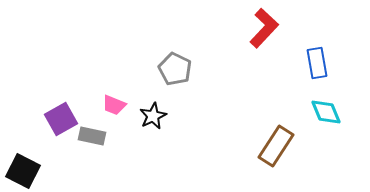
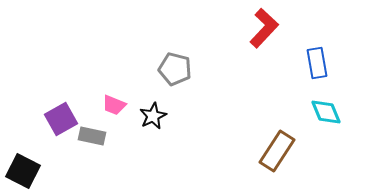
gray pentagon: rotated 12 degrees counterclockwise
brown rectangle: moved 1 px right, 5 px down
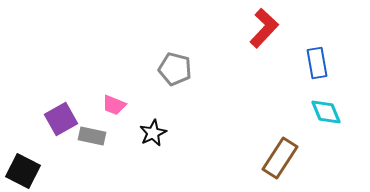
black star: moved 17 px down
brown rectangle: moved 3 px right, 7 px down
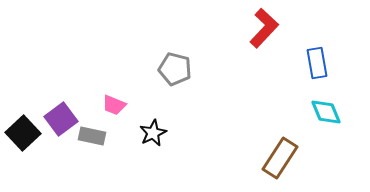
purple square: rotated 8 degrees counterclockwise
black square: moved 38 px up; rotated 20 degrees clockwise
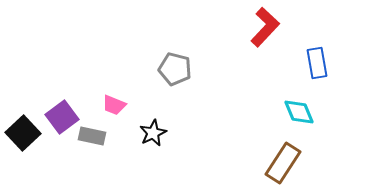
red L-shape: moved 1 px right, 1 px up
cyan diamond: moved 27 px left
purple square: moved 1 px right, 2 px up
brown rectangle: moved 3 px right, 5 px down
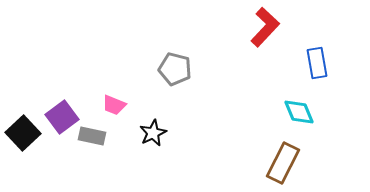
brown rectangle: rotated 6 degrees counterclockwise
